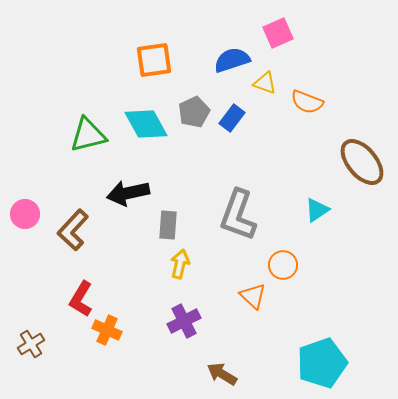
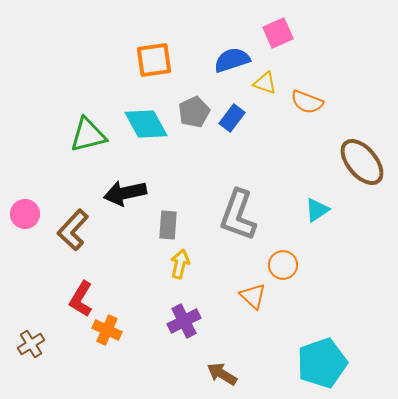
black arrow: moved 3 px left
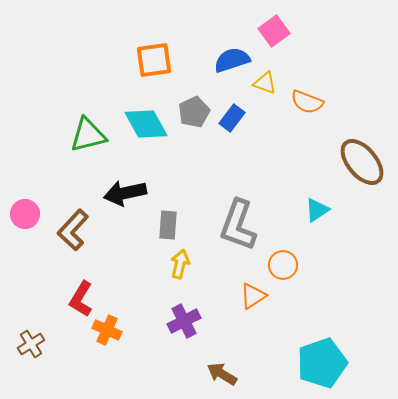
pink square: moved 4 px left, 2 px up; rotated 12 degrees counterclockwise
gray L-shape: moved 10 px down
orange triangle: rotated 44 degrees clockwise
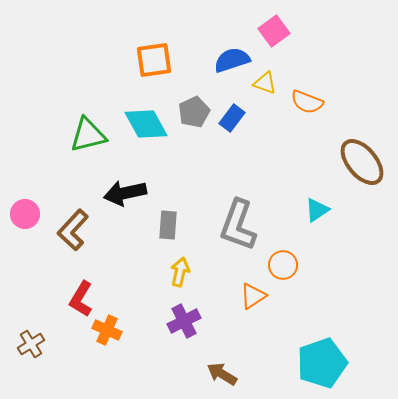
yellow arrow: moved 8 px down
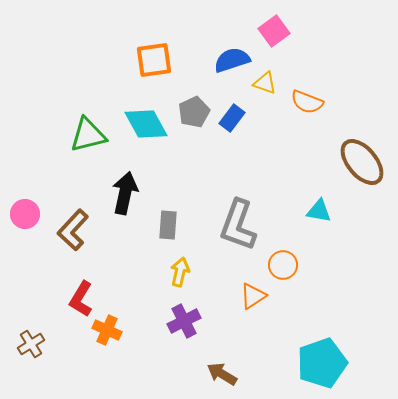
black arrow: rotated 114 degrees clockwise
cyan triangle: moved 2 px right, 1 px down; rotated 44 degrees clockwise
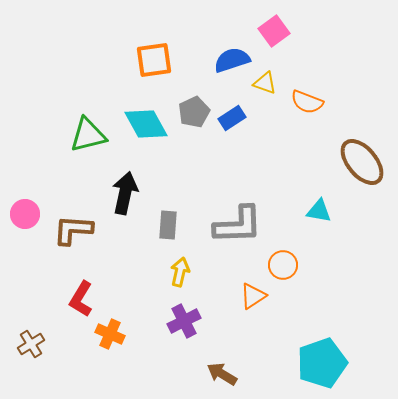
blue rectangle: rotated 20 degrees clockwise
gray L-shape: rotated 112 degrees counterclockwise
brown L-shape: rotated 51 degrees clockwise
orange cross: moved 3 px right, 4 px down
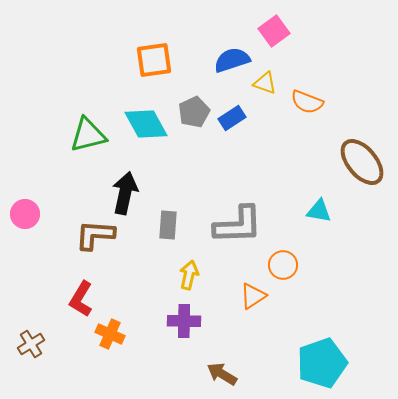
brown L-shape: moved 22 px right, 5 px down
yellow arrow: moved 9 px right, 3 px down
purple cross: rotated 28 degrees clockwise
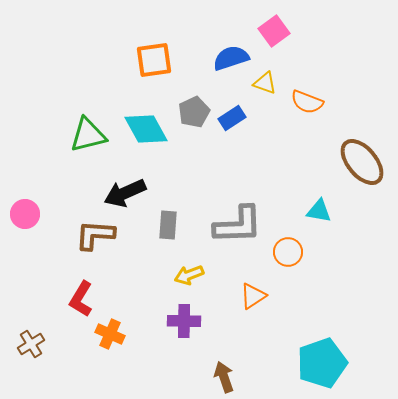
blue semicircle: moved 1 px left, 2 px up
cyan diamond: moved 5 px down
black arrow: rotated 126 degrees counterclockwise
orange circle: moved 5 px right, 13 px up
yellow arrow: rotated 124 degrees counterclockwise
brown arrow: moved 2 px right, 3 px down; rotated 40 degrees clockwise
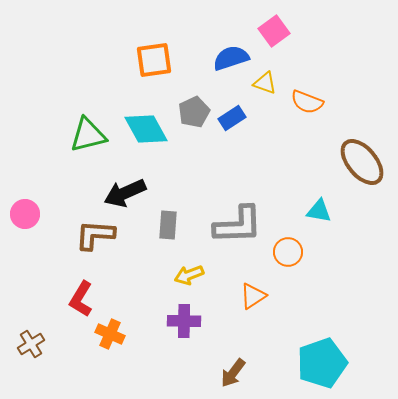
brown arrow: moved 9 px right, 4 px up; rotated 124 degrees counterclockwise
